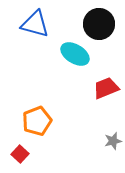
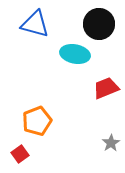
cyan ellipse: rotated 20 degrees counterclockwise
gray star: moved 2 px left, 2 px down; rotated 18 degrees counterclockwise
red square: rotated 12 degrees clockwise
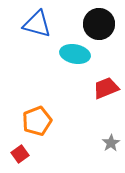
blue triangle: moved 2 px right
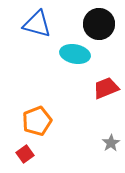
red square: moved 5 px right
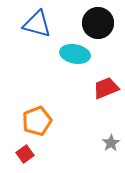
black circle: moved 1 px left, 1 px up
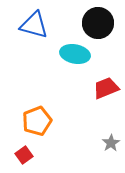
blue triangle: moved 3 px left, 1 px down
red square: moved 1 px left, 1 px down
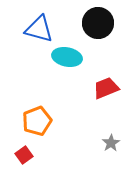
blue triangle: moved 5 px right, 4 px down
cyan ellipse: moved 8 px left, 3 px down
